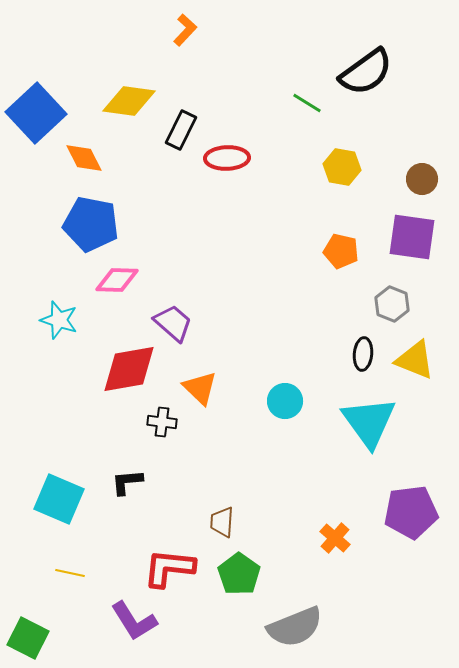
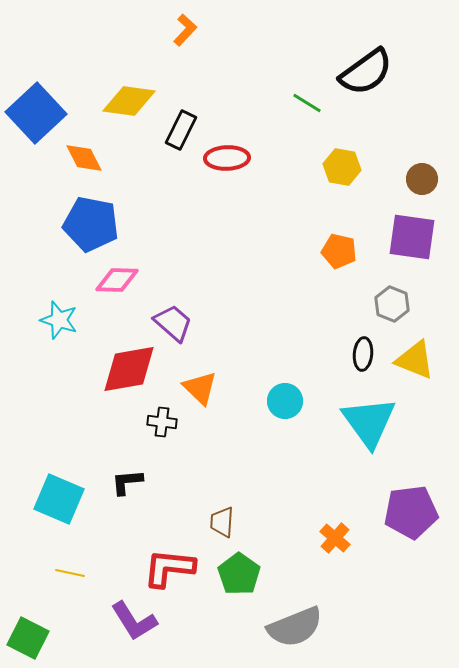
orange pentagon: moved 2 px left
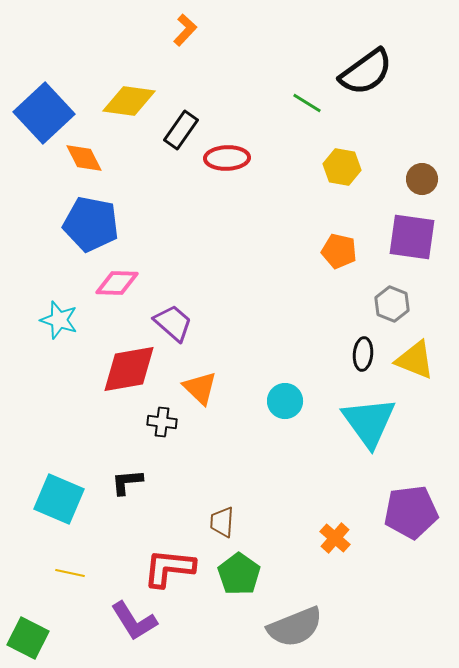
blue square: moved 8 px right
black rectangle: rotated 9 degrees clockwise
pink diamond: moved 3 px down
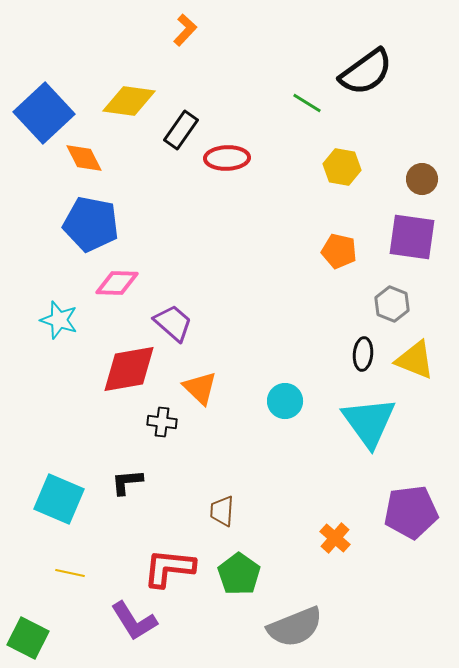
brown trapezoid: moved 11 px up
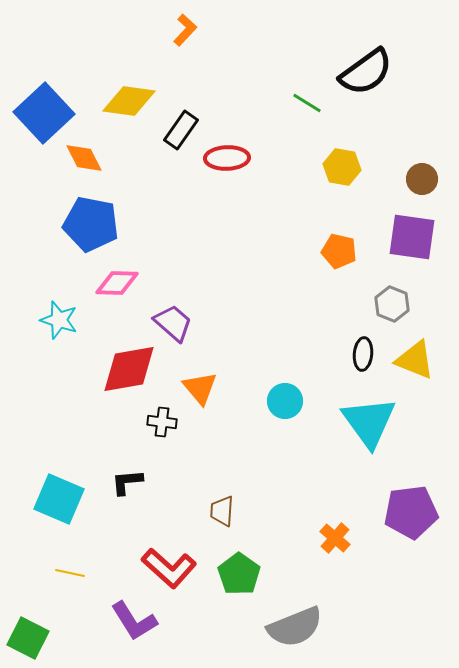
orange triangle: rotated 6 degrees clockwise
red L-shape: rotated 144 degrees counterclockwise
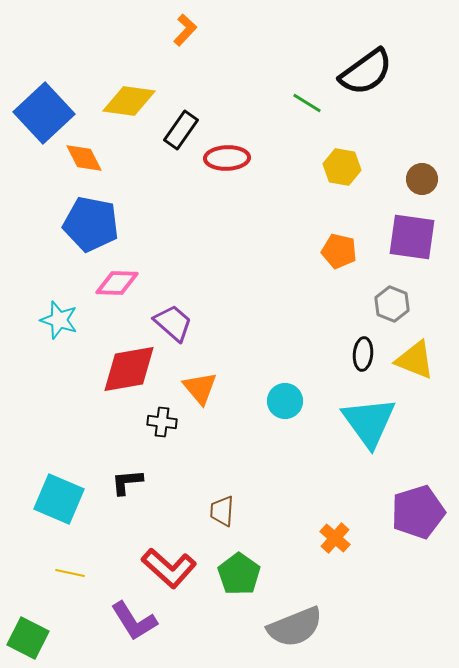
purple pentagon: moved 7 px right; rotated 10 degrees counterclockwise
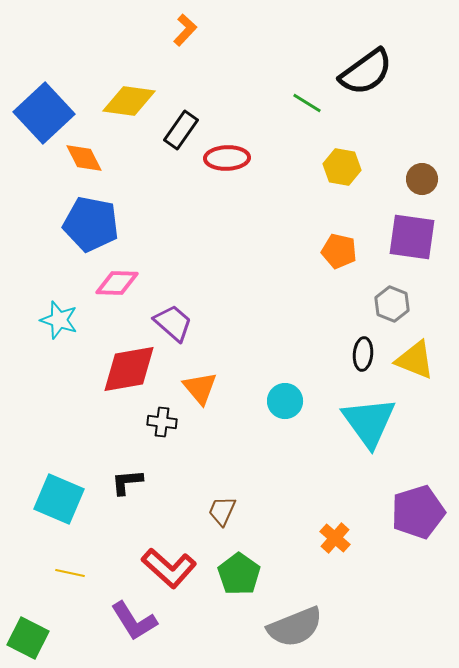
brown trapezoid: rotated 20 degrees clockwise
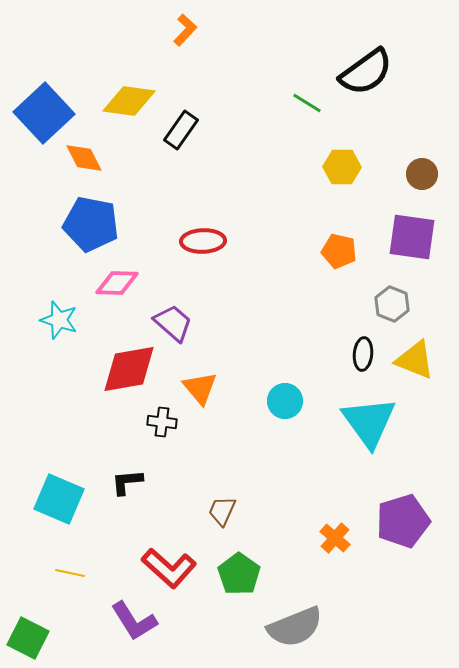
red ellipse: moved 24 px left, 83 px down
yellow hexagon: rotated 9 degrees counterclockwise
brown circle: moved 5 px up
purple pentagon: moved 15 px left, 9 px down
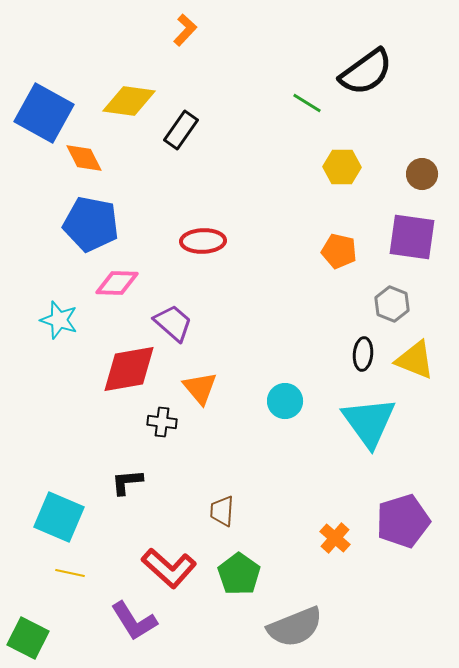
blue square: rotated 18 degrees counterclockwise
cyan square: moved 18 px down
brown trapezoid: rotated 20 degrees counterclockwise
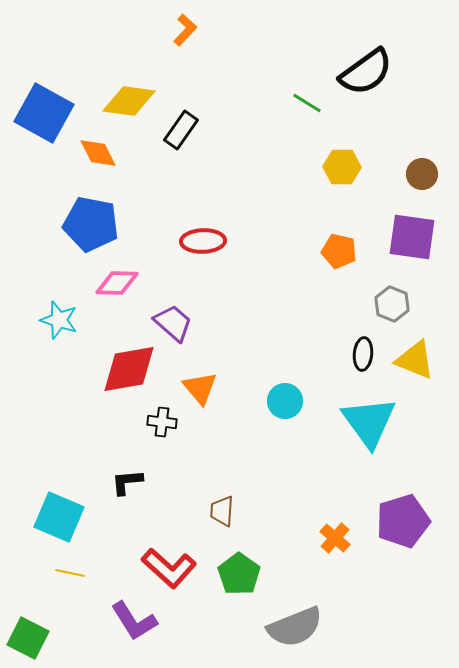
orange diamond: moved 14 px right, 5 px up
